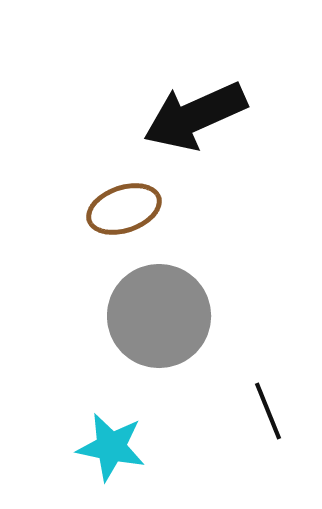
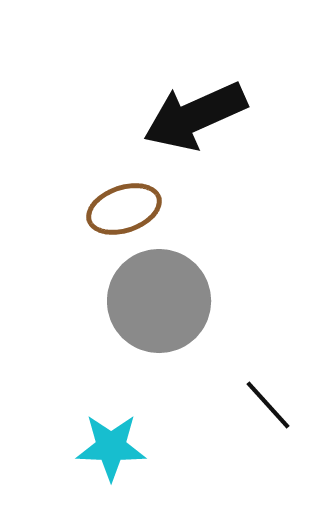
gray circle: moved 15 px up
black line: moved 6 px up; rotated 20 degrees counterclockwise
cyan star: rotated 10 degrees counterclockwise
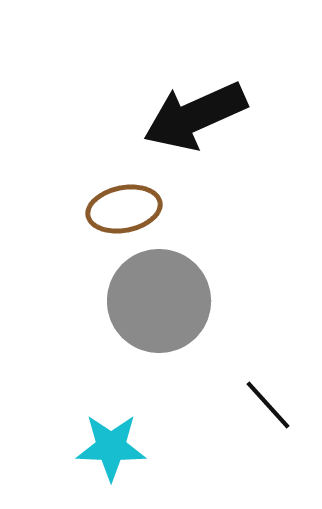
brown ellipse: rotated 8 degrees clockwise
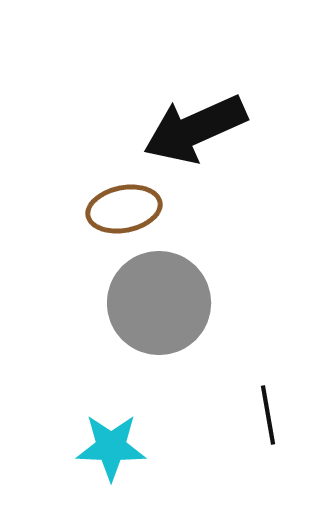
black arrow: moved 13 px down
gray circle: moved 2 px down
black line: moved 10 px down; rotated 32 degrees clockwise
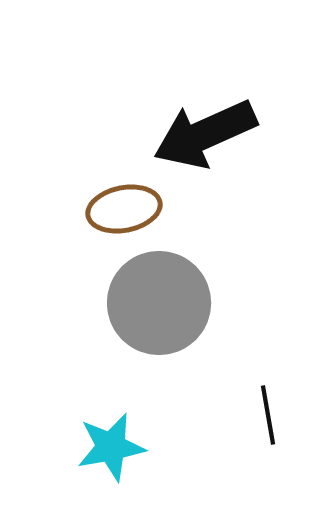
black arrow: moved 10 px right, 5 px down
cyan star: rotated 12 degrees counterclockwise
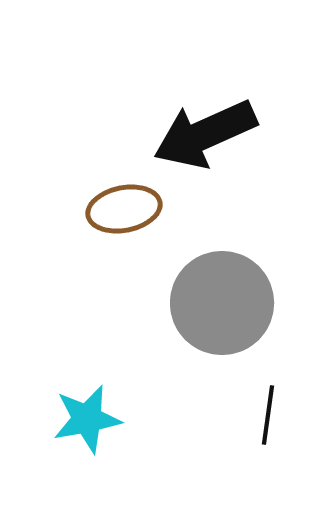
gray circle: moved 63 px right
black line: rotated 18 degrees clockwise
cyan star: moved 24 px left, 28 px up
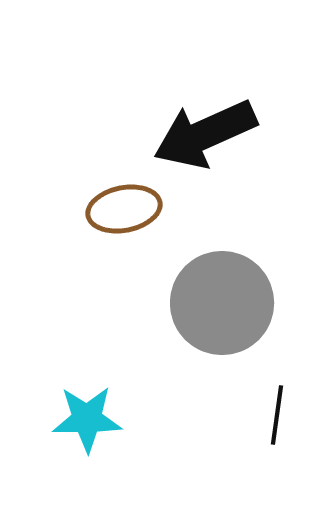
black line: moved 9 px right
cyan star: rotated 10 degrees clockwise
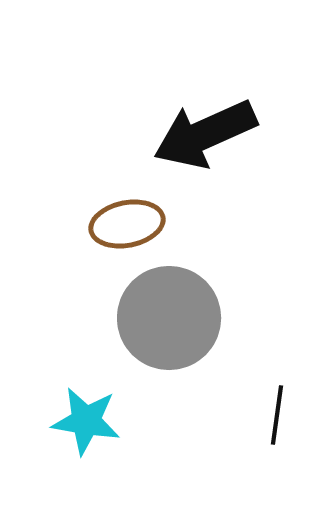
brown ellipse: moved 3 px right, 15 px down
gray circle: moved 53 px left, 15 px down
cyan star: moved 1 px left, 2 px down; rotated 10 degrees clockwise
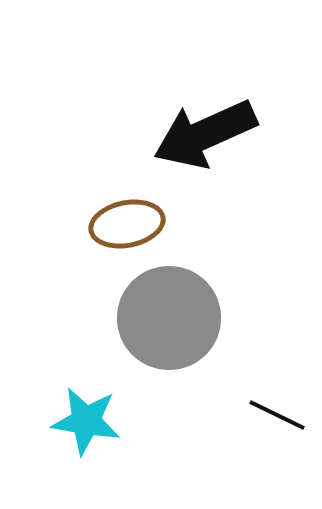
black line: rotated 72 degrees counterclockwise
